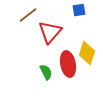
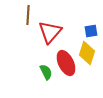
blue square: moved 12 px right, 21 px down
brown line: rotated 48 degrees counterclockwise
red ellipse: moved 2 px left, 1 px up; rotated 15 degrees counterclockwise
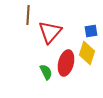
red ellipse: rotated 40 degrees clockwise
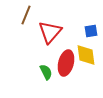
brown line: moved 2 px left; rotated 18 degrees clockwise
yellow diamond: moved 1 px left, 2 px down; rotated 25 degrees counterclockwise
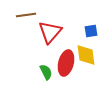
brown line: rotated 60 degrees clockwise
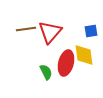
brown line: moved 14 px down
yellow diamond: moved 2 px left
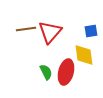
red ellipse: moved 9 px down
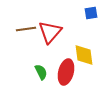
blue square: moved 18 px up
green semicircle: moved 5 px left
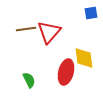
red triangle: moved 1 px left
yellow diamond: moved 3 px down
green semicircle: moved 12 px left, 8 px down
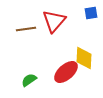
red triangle: moved 5 px right, 11 px up
yellow diamond: rotated 10 degrees clockwise
red ellipse: rotated 35 degrees clockwise
green semicircle: rotated 98 degrees counterclockwise
